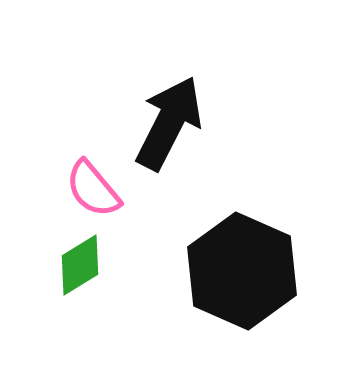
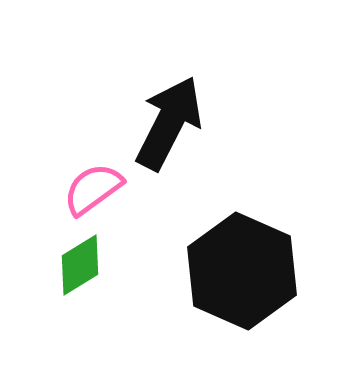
pink semicircle: rotated 94 degrees clockwise
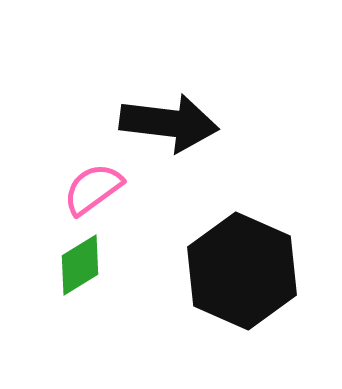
black arrow: rotated 70 degrees clockwise
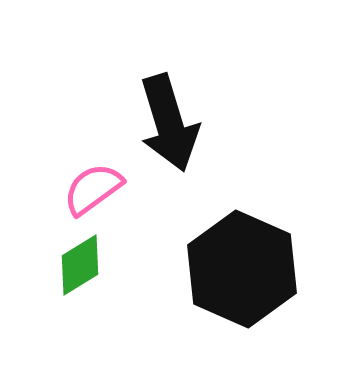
black arrow: rotated 66 degrees clockwise
black hexagon: moved 2 px up
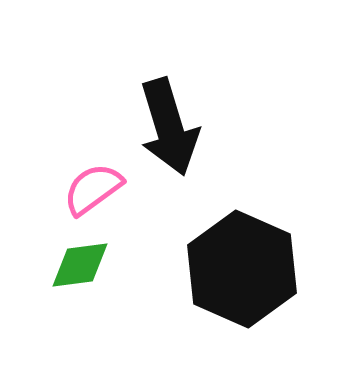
black arrow: moved 4 px down
green diamond: rotated 24 degrees clockwise
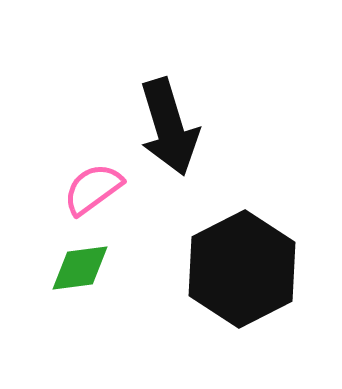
green diamond: moved 3 px down
black hexagon: rotated 9 degrees clockwise
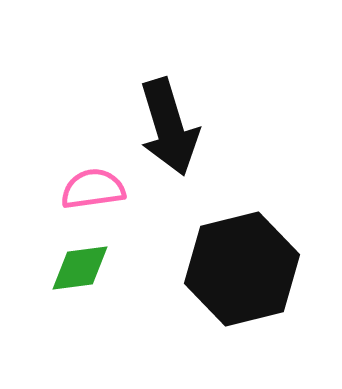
pink semicircle: rotated 28 degrees clockwise
black hexagon: rotated 13 degrees clockwise
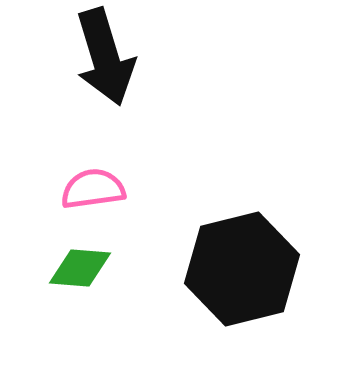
black arrow: moved 64 px left, 70 px up
green diamond: rotated 12 degrees clockwise
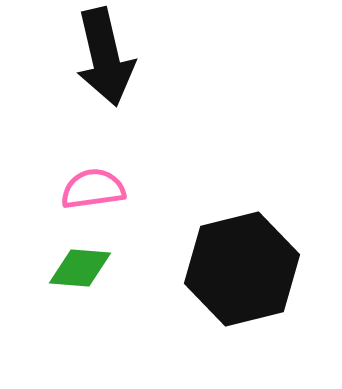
black arrow: rotated 4 degrees clockwise
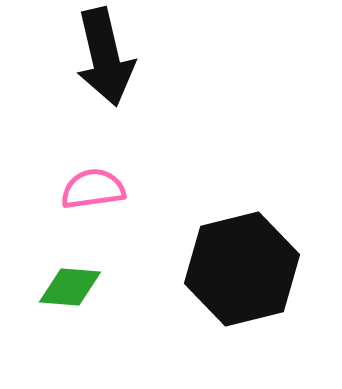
green diamond: moved 10 px left, 19 px down
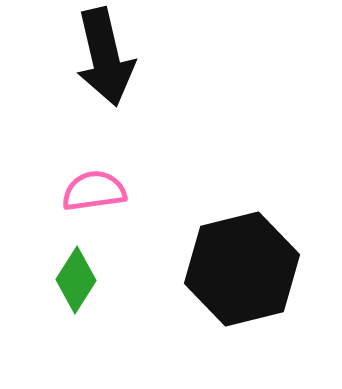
pink semicircle: moved 1 px right, 2 px down
green diamond: moved 6 px right, 7 px up; rotated 62 degrees counterclockwise
